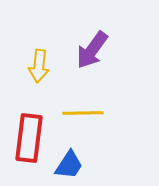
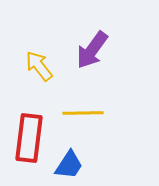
yellow arrow: rotated 136 degrees clockwise
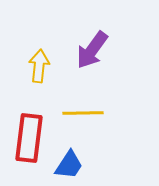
yellow arrow: rotated 44 degrees clockwise
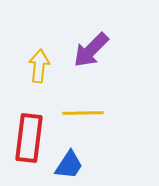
purple arrow: moved 1 px left; rotated 9 degrees clockwise
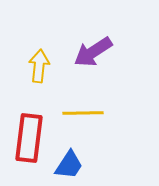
purple arrow: moved 2 px right, 2 px down; rotated 12 degrees clockwise
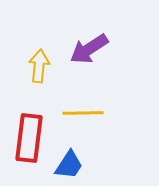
purple arrow: moved 4 px left, 3 px up
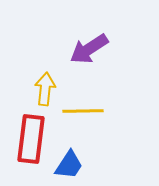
yellow arrow: moved 6 px right, 23 px down
yellow line: moved 2 px up
red rectangle: moved 2 px right, 1 px down
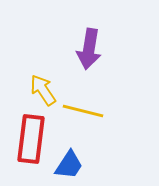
purple arrow: rotated 48 degrees counterclockwise
yellow arrow: moved 2 px left, 1 px down; rotated 40 degrees counterclockwise
yellow line: rotated 15 degrees clockwise
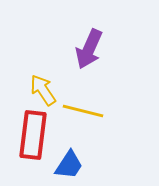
purple arrow: rotated 15 degrees clockwise
red rectangle: moved 2 px right, 4 px up
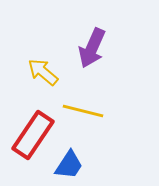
purple arrow: moved 3 px right, 1 px up
yellow arrow: moved 18 px up; rotated 16 degrees counterclockwise
red rectangle: rotated 27 degrees clockwise
